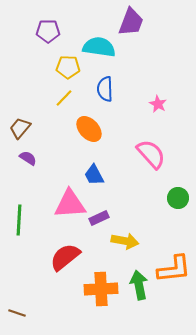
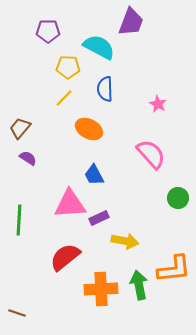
cyan semicircle: rotated 20 degrees clockwise
orange ellipse: rotated 20 degrees counterclockwise
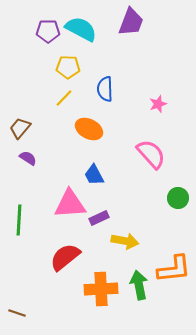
cyan semicircle: moved 18 px left, 18 px up
pink star: rotated 24 degrees clockwise
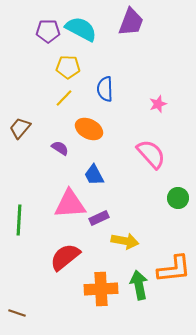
purple semicircle: moved 32 px right, 10 px up
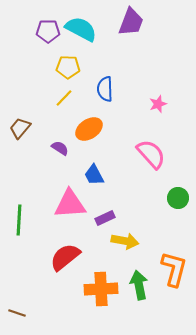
orange ellipse: rotated 60 degrees counterclockwise
purple rectangle: moved 6 px right
orange L-shape: rotated 69 degrees counterclockwise
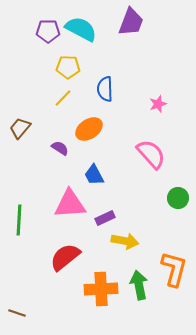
yellow line: moved 1 px left
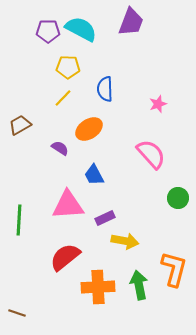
brown trapezoid: moved 3 px up; rotated 20 degrees clockwise
pink triangle: moved 2 px left, 1 px down
orange cross: moved 3 px left, 2 px up
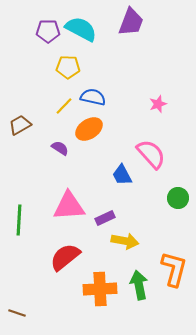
blue semicircle: moved 12 px left, 8 px down; rotated 105 degrees clockwise
yellow line: moved 1 px right, 8 px down
blue trapezoid: moved 28 px right
pink triangle: moved 1 px right, 1 px down
orange cross: moved 2 px right, 2 px down
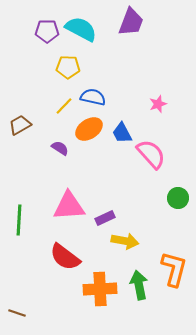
purple pentagon: moved 1 px left
blue trapezoid: moved 42 px up
red semicircle: rotated 104 degrees counterclockwise
